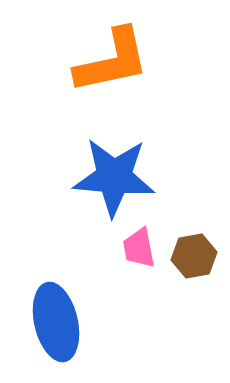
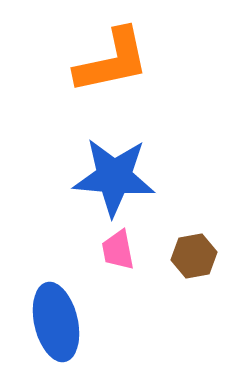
pink trapezoid: moved 21 px left, 2 px down
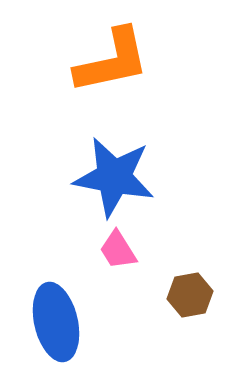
blue star: rotated 6 degrees clockwise
pink trapezoid: rotated 21 degrees counterclockwise
brown hexagon: moved 4 px left, 39 px down
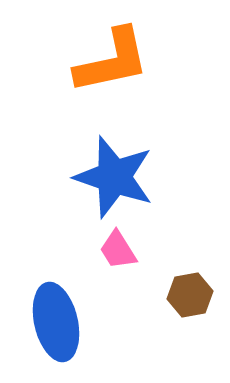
blue star: rotated 8 degrees clockwise
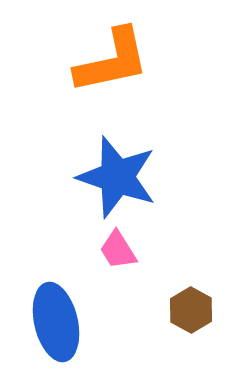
blue star: moved 3 px right
brown hexagon: moved 1 px right, 15 px down; rotated 21 degrees counterclockwise
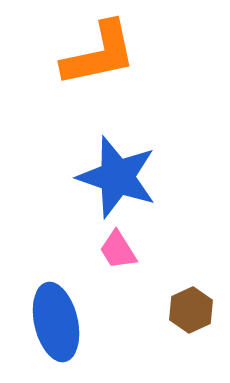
orange L-shape: moved 13 px left, 7 px up
brown hexagon: rotated 6 degrees clockwise
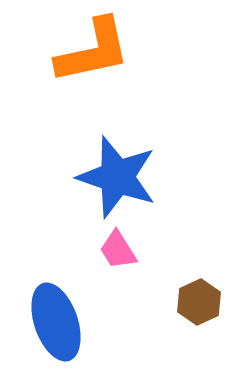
orange L-shape: moved 6 px left, 3 px up
brown hexagon: moved 8 px right, 8 px up
blue ellipse: rotated 6 degrees counterclockwise
